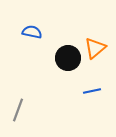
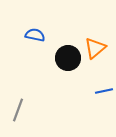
blue semicircle: moved 3 px right, 3 px down
blue line: moved 12 px right
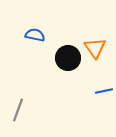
orange triangle: rotated 25 degrees counterclockwise
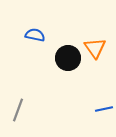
blue line: moved 18 px down
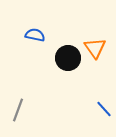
blue line: rotated 60 degrees clockwise
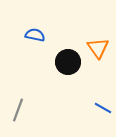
orange triangle: moved 3 px right
black circle: moved 4 px down
blue line: moved 1 px left, 1 px up; rotated 18 degrees counterclockwise
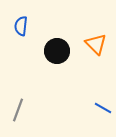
blue semicircle: moved 14 px left, 9 px up; rotated 96 degrees counterclockwise
orange triangle: moved 2 px left, 4 px up; rotated 10 degrees counterclockwise
black circle: moved 11 px left, 11 px up
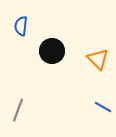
orange triangle: moved 2 px right, 15 px down
black circle: moved 5 px left
blue line: moved 1 px up
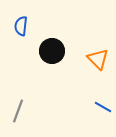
gray line: moved 1 px down
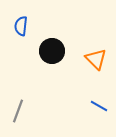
orange triangle: moved 2 px left
blue line: moved 4 px left, 1 px up
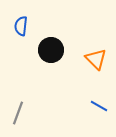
black circle: moved 1 px left, 1 px up
gray line: moved 2 px down
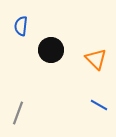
blue line: moved 1 px up
